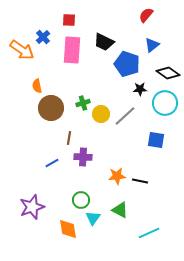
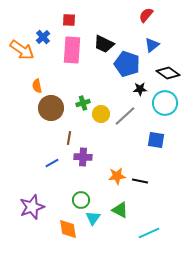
black trapezoid: moved 2 px down
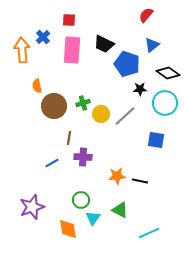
orange arrow: rotated 130 degrees counterclockwise
brown circle: moved 3 px right, 2 px up
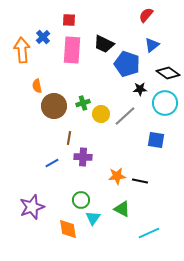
green triangle: moved 2 px right, 1 px up
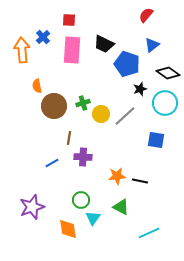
black star: rotated 16 degrees counterclockwise
green triangle: moved 1 px left, 2 px up
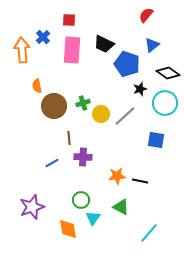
brown line: rotated 16 degrees counterclockwise
cyan line: rotated 25 degrees counterclockwise
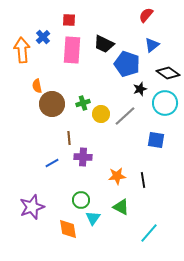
brown circle: moved 2 px left, 2 px up
black line: moved 3 px right, 1 px up; rotated 70 degrees clockwise
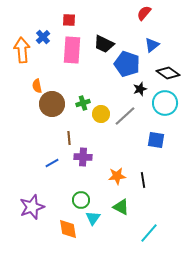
red semicircle: moved 2 px left, 2 px up
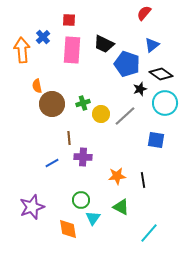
black diamond: moved 7 px left, 1 px down
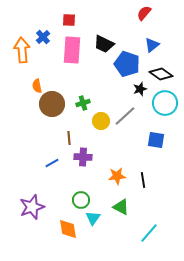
yellow circle: moved 7 px down
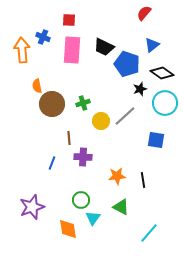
blue cross: rotated 24 degrees counterclockwise
black trapezoid: moved 3 px down
black diamond: moved 1 px right, 1 px up
blue line: rotated 40 degrees counterclockwise
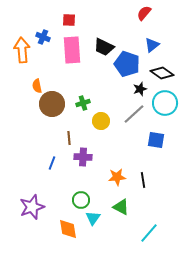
pink rectangle: rotated 8 degrees counterclockwise
gray line: moved 9 px right, 2 px up
orange star: moved 1 px down
